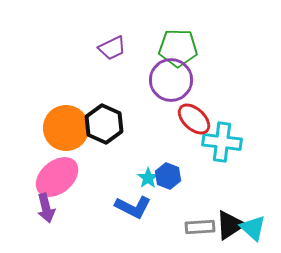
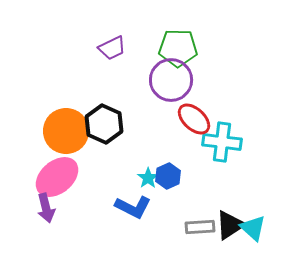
orange circle: moved 3 px down
blue hexagon: rotated 15 degrees clockwise
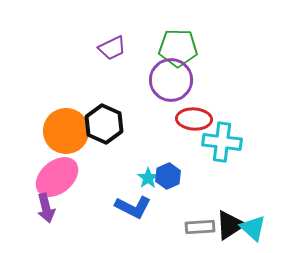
red ellipse: rotated 40 degrees counterclockwise
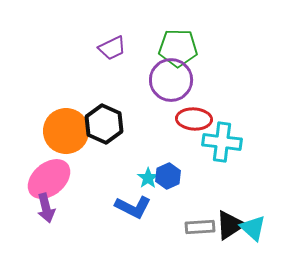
pink ellipse: moved 8 px left, 2 px down
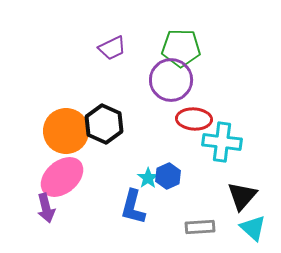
green pentagon: moved 3 px right
pink ellipse: moved 13 px right, 2 px up
blue L-shape: rotated 78 degrees clockwise
black triangle: moved 12 px right, 29 px up; rotated 16 degrees counterclockwise
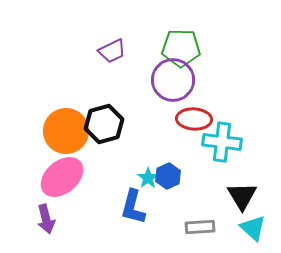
purple trapezoid: moved 3 px down
purple circle: moved 2 px right
black hexagon: rotated 21 degrees clockwise
black triangle: rotated 12 degrees counterclockwise
purple arrow: moved 11 px down
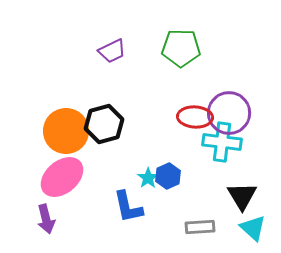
purple circle: moved 56 px right, 33 px down
red ellipse: moved 1 px right, 2 px up
blue L-shape: moved 5 px left; rotated 27 degrees counterclockwise
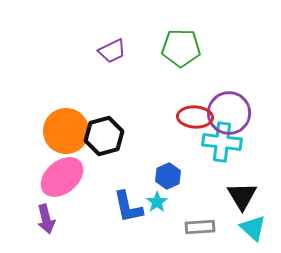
black hexagon: moved 12 px down
cyan star: moved 9 px right, 24 px down
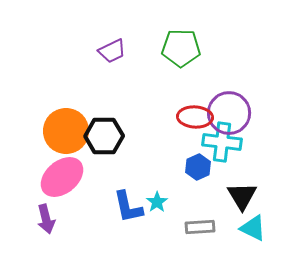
black hexagon: rotated 15 degrees clockwise
blue hexagon: moved 30 px right, 9 px up
cyan triangle: rotated 16 degrees counterclockwise
